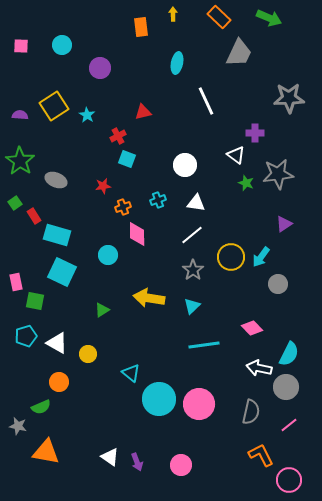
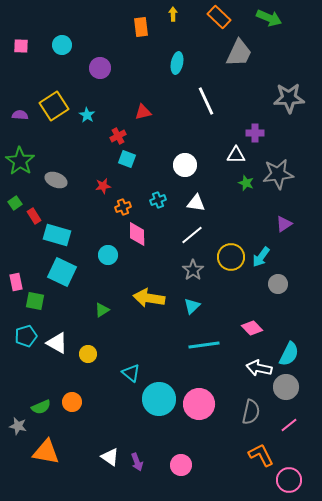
white triangle at (236, 155): rotated 36 degrees counterclockwise
orange circle at (59, 382): moved 13 px right, 20 px down
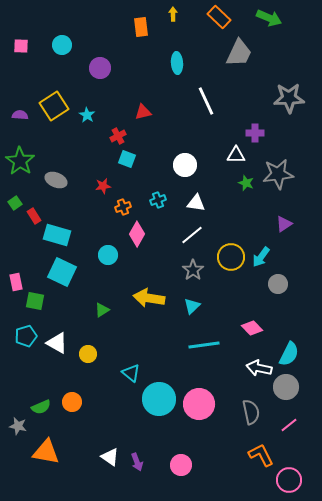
cyan ellipse at (177, 63): rotated 15 degrees counterclockwise
pink diamond at (137, 234): rotated 30 degrees clockwise
gray semicircle at (251, 412): rotated 25 degrees counterclockwise
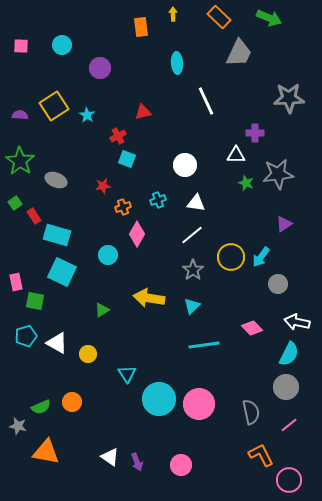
white arrow at (259, 368): moved 38 px right, 46 px up
cyan triangle at (131, 373): moved 4 px left, 1 px down; rotated 18 degrees clockwise
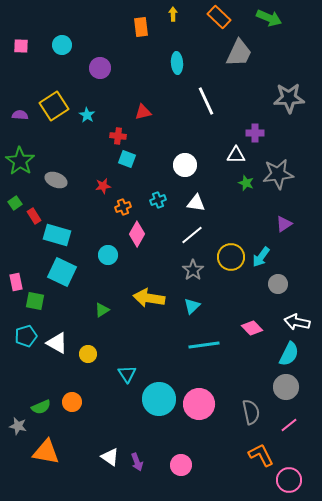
red cross at (118, 136): rotated 35 degrees clockwise
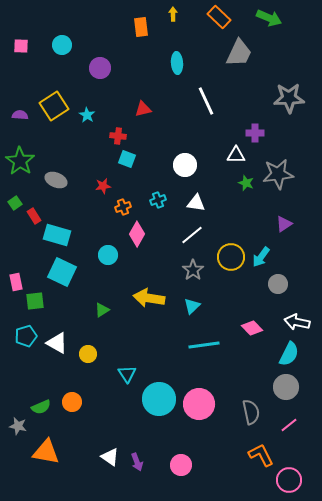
red triangle at (143, 112): moved 3 px up
green square at (35, 301): rotated 18 degrees counterclockwise
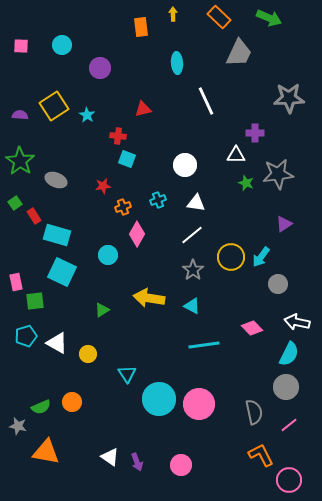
cyan triangle at (192, 306): rotated 48 degrees counterclockwise
gray semicircle at (251, 412): moved 3 px right
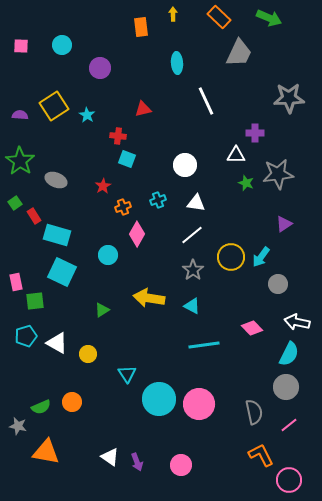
red star at (103, 186): rotated 21 degrees counterclockwise
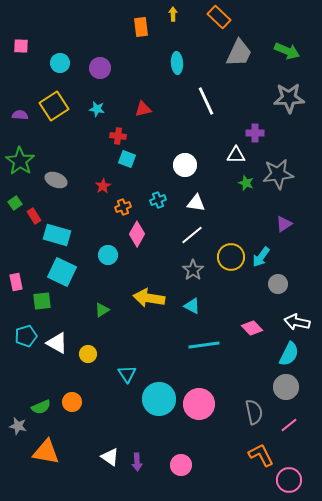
green arrow at (269, 18): moved 18 px right, 33 px down
cyan circle at (62, 45): moved 2 px left, 18 px down
cyan star at (87, 115): moved 10 px right, 6 px up; rotated 21 degrees counterclockwise
green square at (35, 301): moved 7 px right
purple arrow at (137, 462): rotated 18 degrees clockwise
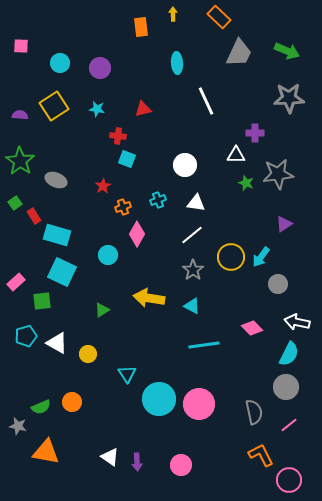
pink rectangle at (16, 282): rotated 60 degrees clockwise
